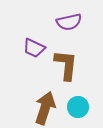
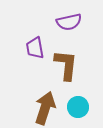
purple trapezoid: moved 1 px right; rotated 55 degrees clockwise
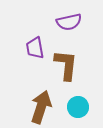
brown arrow: moved 4 px left, 1 px up
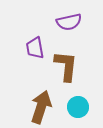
brown L-shape: moved 1 px down
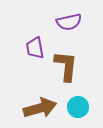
brown arrow: moved 1 px left, 1 px down; rotated 56 degrees clockwise
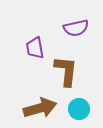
purple semicircle: moved 7 px right, 6 px down
brown L-shape: moved 5 px down
cyan circle: moved 1 px right, 2 px down
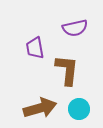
purple semicircle: moved 1 px left
brown L-shape: moved 1 px right, 1 px up
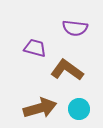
purple semicircle: rotated 20 degrees clockwise
purple trapezoid: rotated 115 degrees clockwise
brown L-shape: rotated 60 degrees counterclockwise
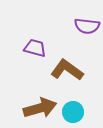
purple semicircle: moved 12 px right, 2 px up
cyan circle: moved 6 px left, 3 px down
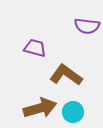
brown L-shape: moved 1 px left, 5 px down
